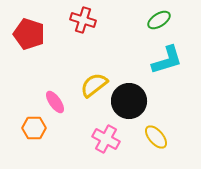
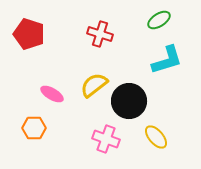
red cross: moved 17 px right, 14 px down
pink ellipse: moved 3 px left, 8 px up; rotated 25 degrees counterclockwise
pink cross: rotated 8 degrees counterclockwise
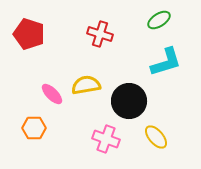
cyan L-shape: moved 1 px left, 2 px down
yellow semicircle: moved 8 px left; rotated 28 degrees clockwise
pink ellipse: rotated 15 degrees clockwise
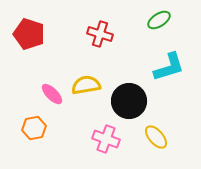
cyan L-shape: moved 3 px right, 5 px down
orange hexagon: rotated 10 degrees counterclockwise
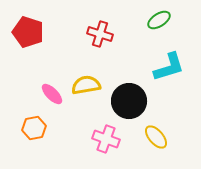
red pentagon: moved 1 px left, 2 px up
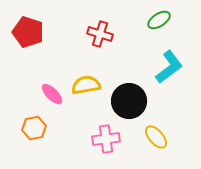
cyan L-shape: rotated 20 degrees counterclockwise
pink cross: rotated 28 degrees counterclockwise
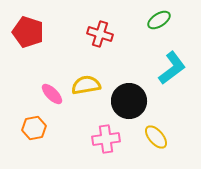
cyan L-shape: moved 3 px right, 1 px down
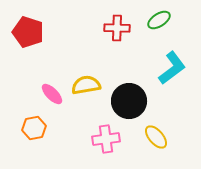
red cross: moved 17 px right, 6 px up; rotated 15 degrees counterclockwise
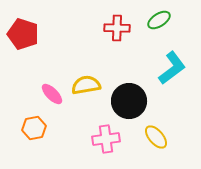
red pentagon: moved 5 px left, 2 px down
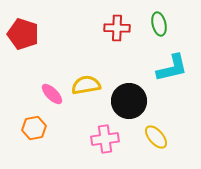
green ellipse: moved 4 px down; rotated 70 degrees counterclockwise
cyan L-shape: rotated 24 degrees clockwise
pink cross: moved 1 px left
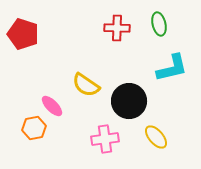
yellow semicircle: rotated 136 degrees counterclockwise
pink ellipse: moved 12 px down
